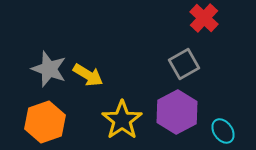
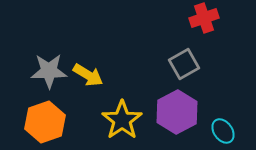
red cross: rotated 28 degrees clockwise
gray star: moved 2 px down; rotated 21 degrees counterclockwise
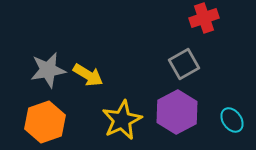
gray star: moved 1 px left, 1 px up; rotated 9 degrees counterclockwise
yellow star: rotated 9 degrees clockwise
cyan ellipse: moved 9 px right, 11 px up
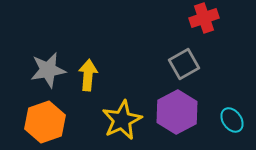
yellow arrow: rotated 116 degrees counterclockwise
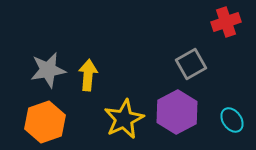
red cross: moved 22 px right, 4 px down
gray square: moved 7 px right
yellow star: moved 2 px right, 1 px up
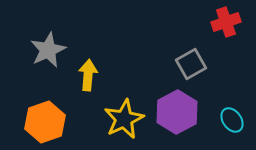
gray star: moved 20 px up; rotated 15 degrees counterclockwise
